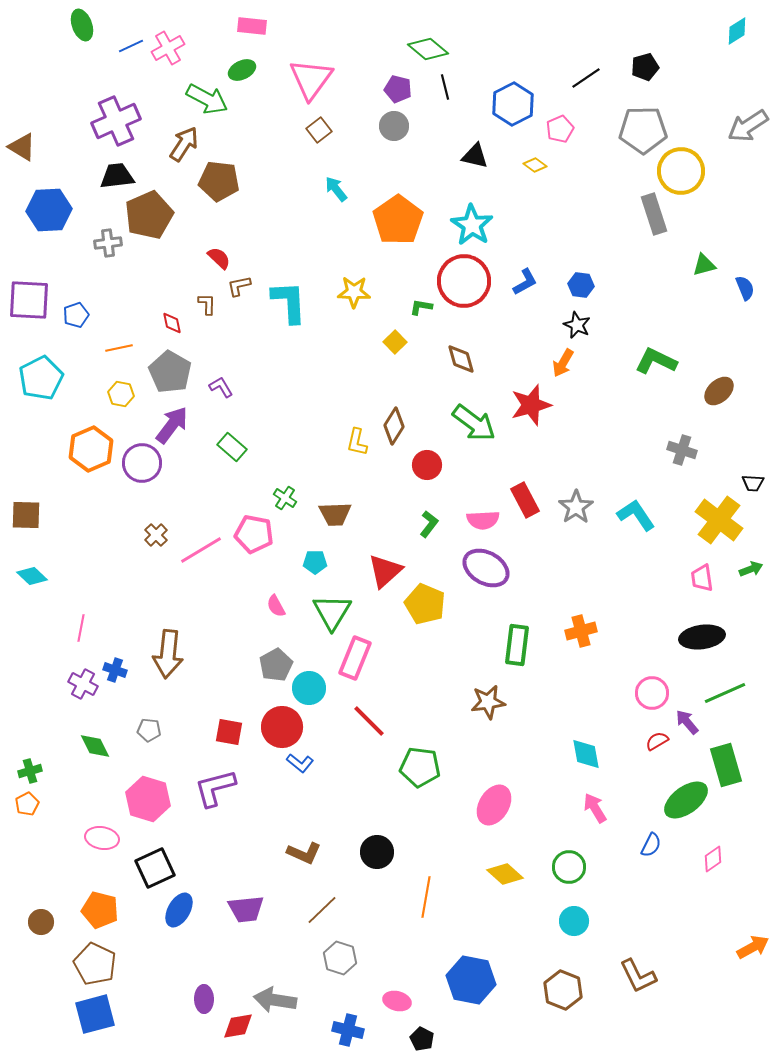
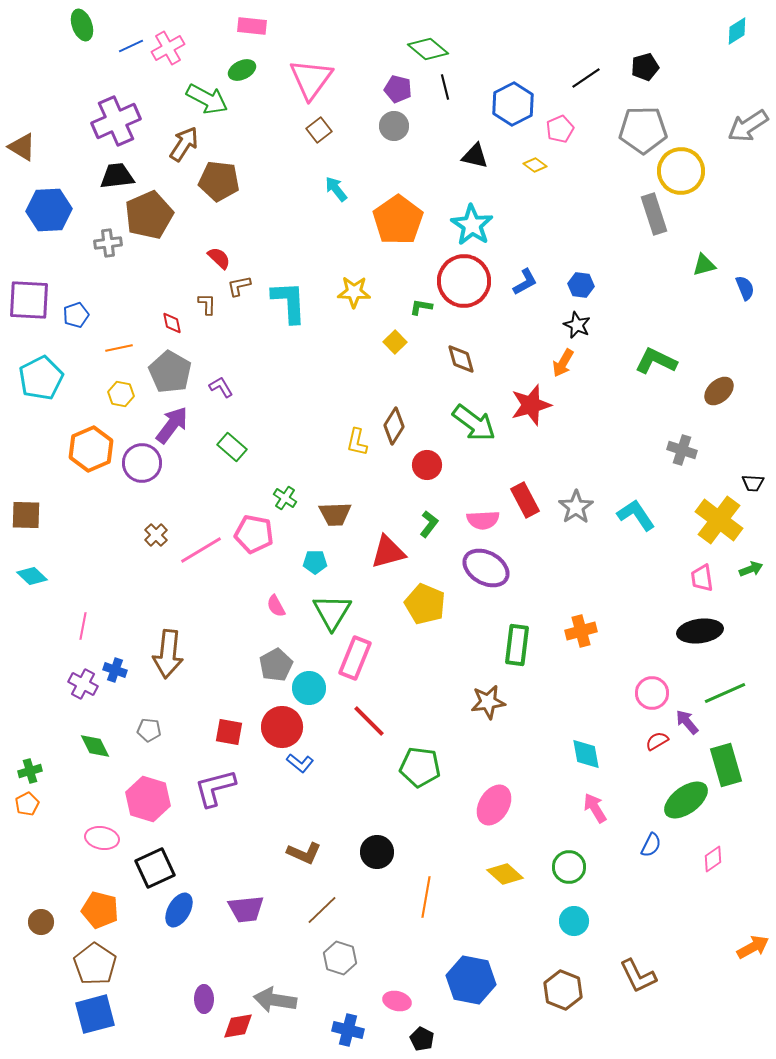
red triangle at (385, 571): moved 3 px right, 19 px up; rotated 27 degrees clockwise
pink line at (81, 628): moved 2 px right, 2 px up
black ellipse at (702, 637): moved 2 px left, 6 px up
brown pentagon at (95, 964): rotated 9 degrees clockwise
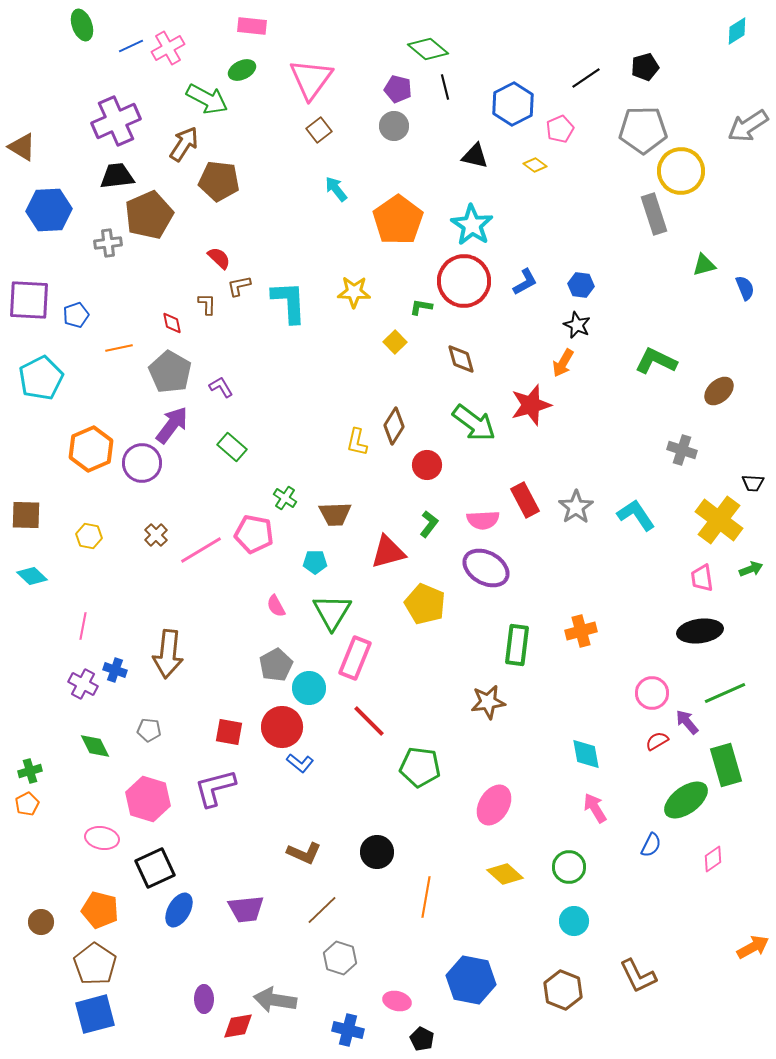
yellow hexagon at (121, 394): moved 32 px left, 142 px down
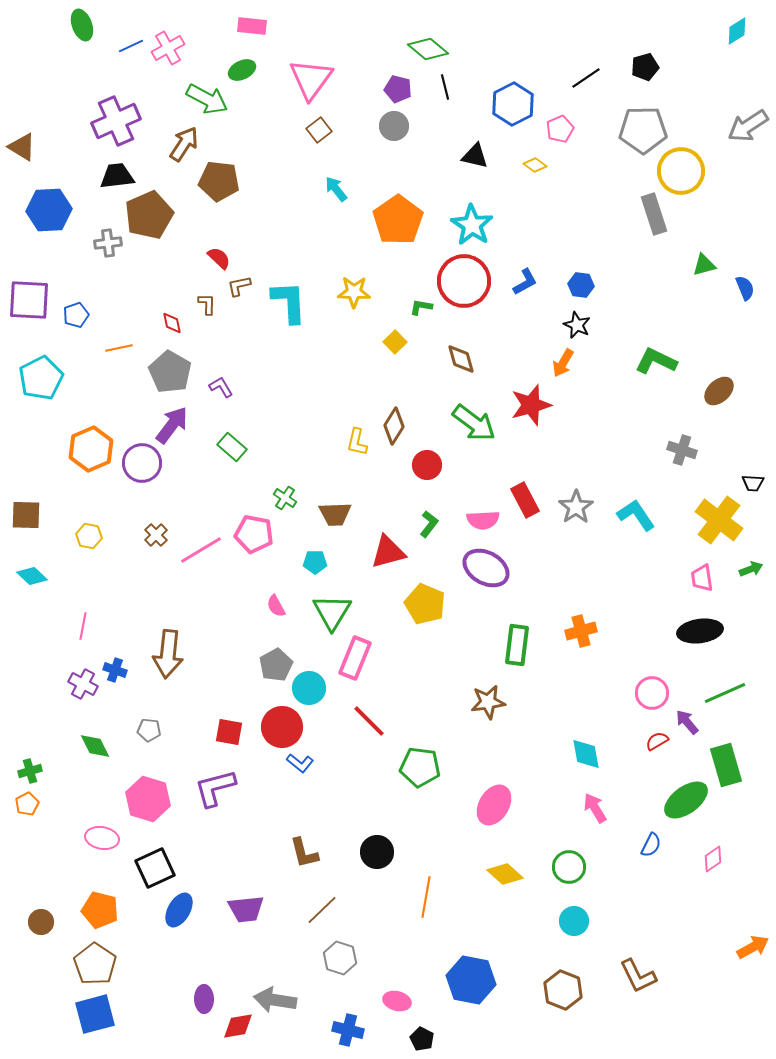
brown L-shape at (304, 853): rotated 52 degrees clockwise
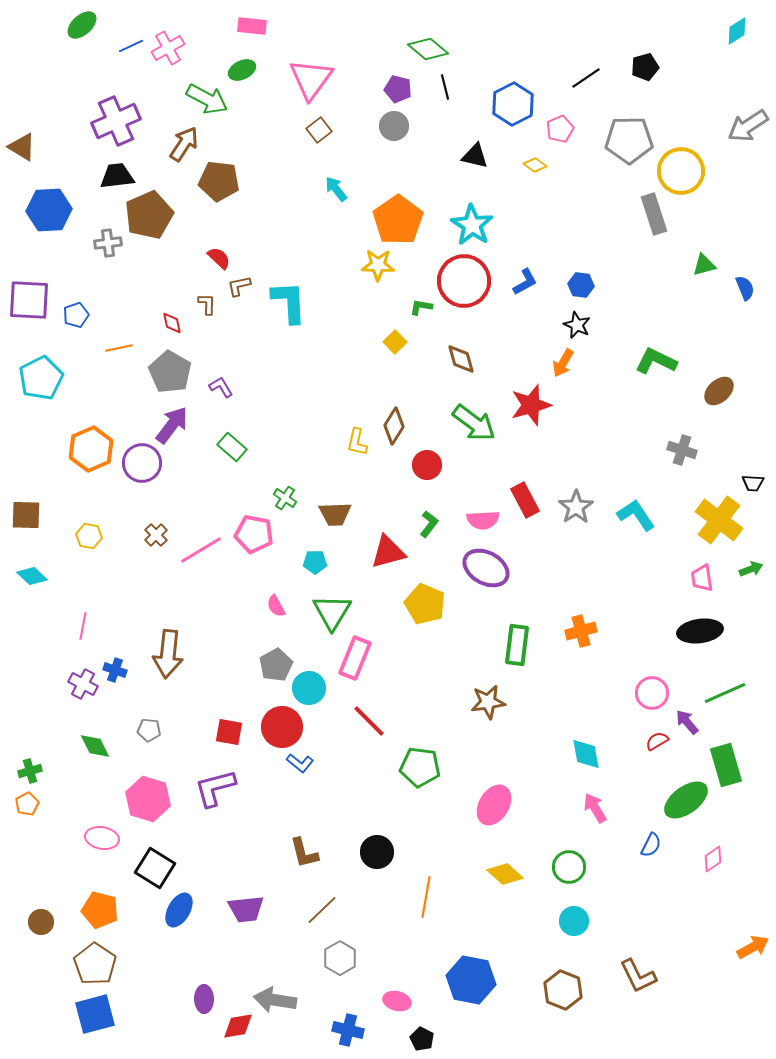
green ellipse at (82, 25): rotated 68 degrees clockwise
gray pentagon at (643, 130): moved 14 px left, 10 px down
yellow star at (354, 292): moved 24 px right, 27 px up
black square at (155, 868): rotated 33 degrees counterclockwise
gray hexagon at (340, 958): rotated 12 degrees clockwise
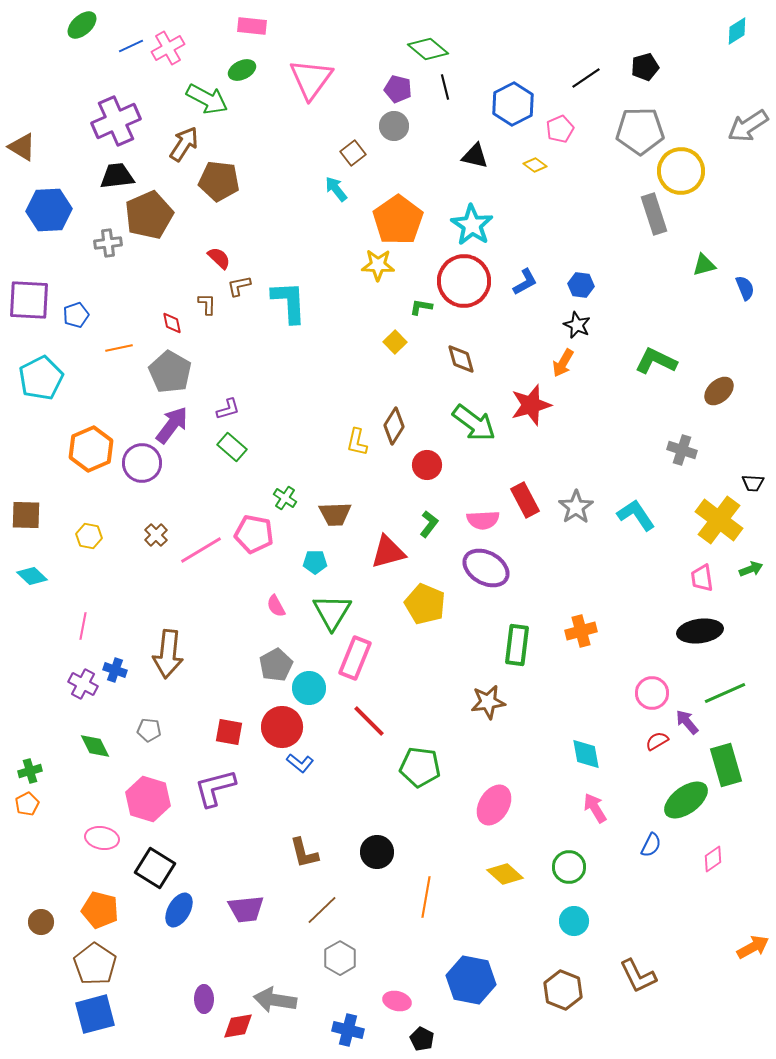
brown square at (319, 130): moved 34 px right, 23 px down
gray pentagon at (629, 140): moved 11 px right, 9 px up
purple L-shape at (221, 387): moved 7 px right, 22 px down; rotated 105 degrees clockwise
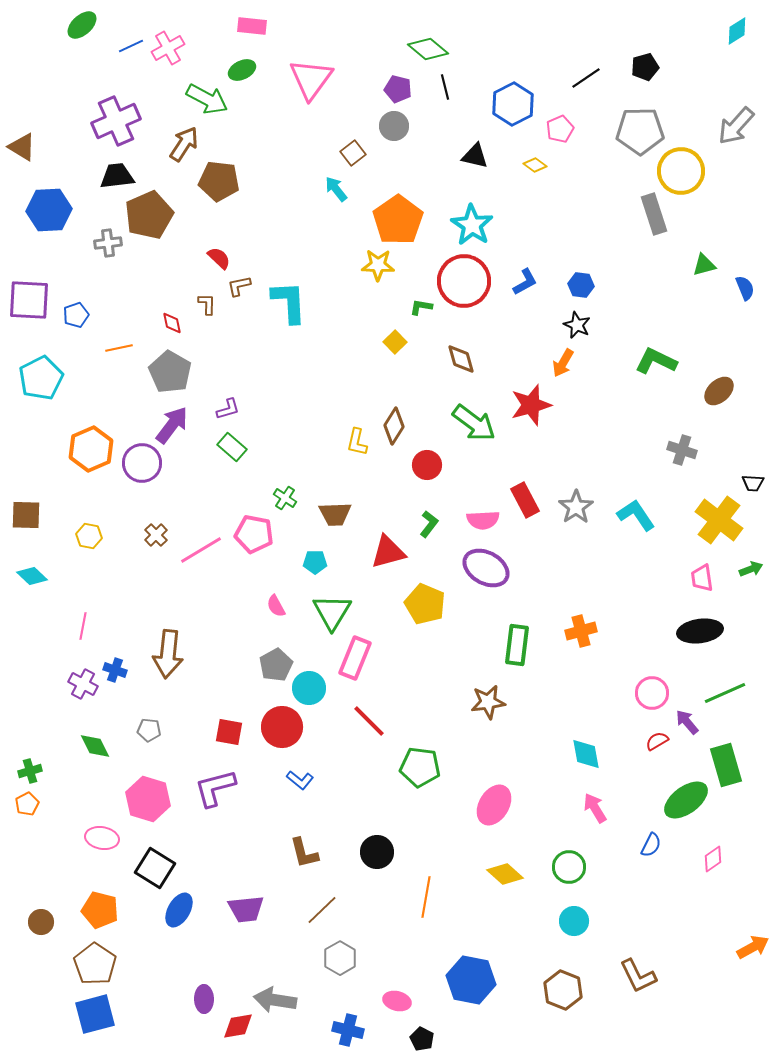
gray arrow at (748, 126): moved 12 px left; rotated 15 degrees counterclockwise
blue L-shape at (300, 763): moved 17 px down
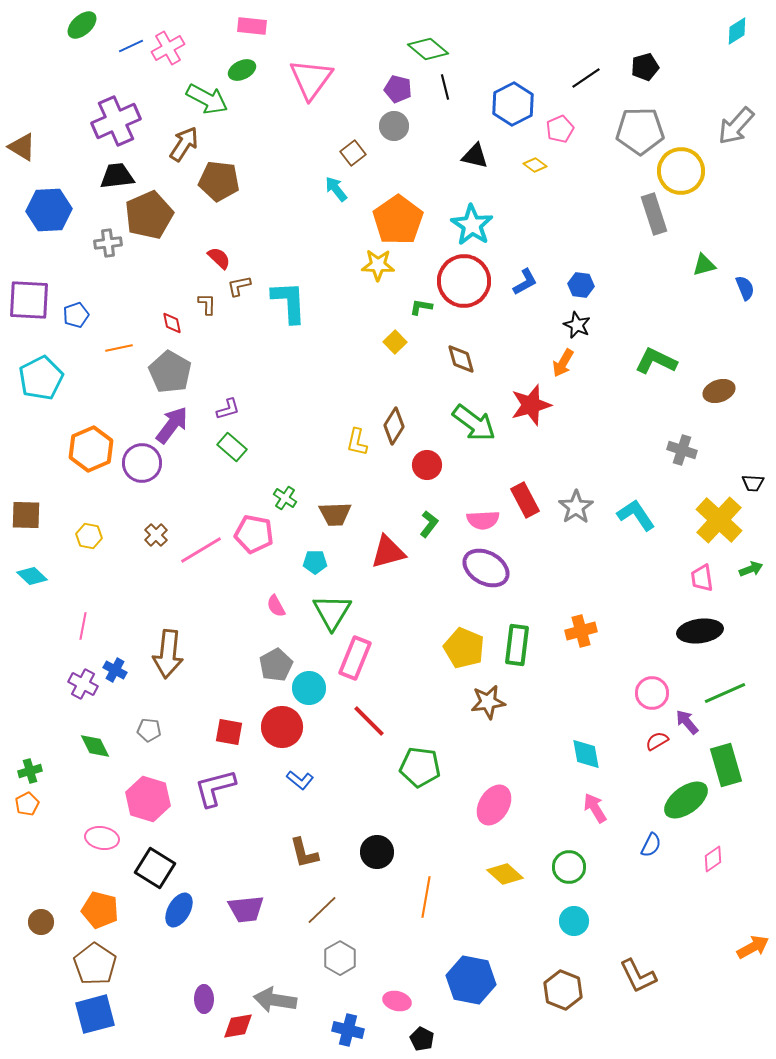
brown ellipse at (719, 391): rotated 24 degrees clockwise
yellow cross at (719, 520): rotated 6 degrees clockwise
yellow pentagon at (425, 604): moved 39 px right, 44 px down
blue cross at (115, 670): rotated 10 degrees clockwise
